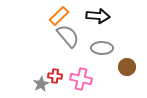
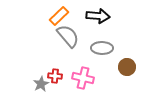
pink cross: moved 2 px right, 1 px up
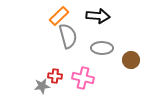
gray semicircle: rotated 25 degrees clockwise
brown circle: moved 4 px right, 7 px up
gray star: moved 1 px right, 2 px down; rotated 21 degrees clockwise
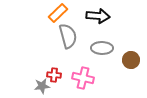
orange rectangle: moved 1 px left, 3 px up
red cross: moved 1 px left, 1 px up
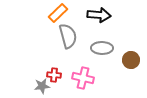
black arrow: moved 1 px right, 1 px up
